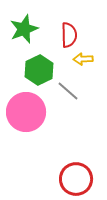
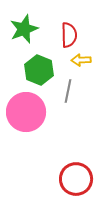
yellow arrow: moved 2 px left, 1 px down
green hexagon: rotated 12 degrees counterclockwise
gray line: rotated 60 degrees clockwise
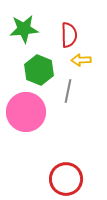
green star: rotated 16 degrees clockwise
red circle: moved 10 px left
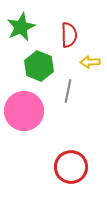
green star: moved 3 px left, 2 px up; rotated 20 degrees counterclockwise
yellow arrow: moved 9 px right, 2 px down
green hexagon: moved 4 px up
pink circle: moved 2 px left, 1 px up
red circle: moved 5 px right, 12 px up
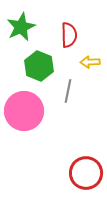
red circle: moved 15 px right, 6 px down
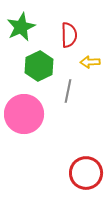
green hexagon: rotated 12 degrees clockwise
pink circle: moved 3 px down
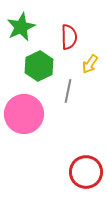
red semicircle: moved 2 px down
yellow arrow: moved 2 px down; rotated 54 degrees counterclockwise
red circle: moved 1 px up
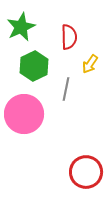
green hexagon: moved 5 px left
gray line: moved 2 px left, 2 px up
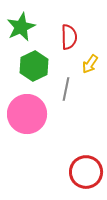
pink circle: moved 3 px right
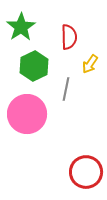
green star: rotated 8 degrees counterclockwise
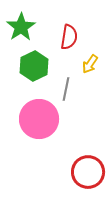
red semicircle: rotated 10 degrees clockwise
pink circle: moved 12 px right, 5 px down
red circle: moved 2 px right
